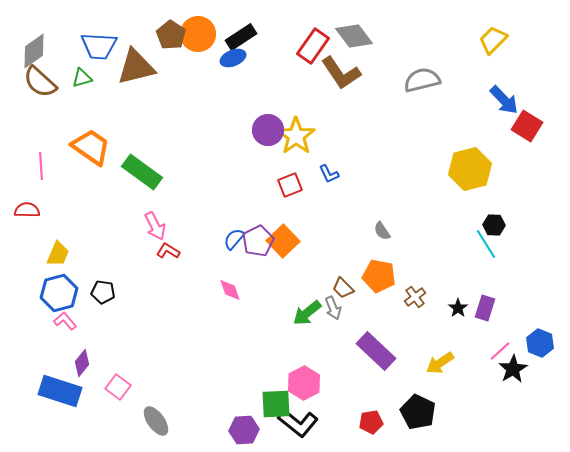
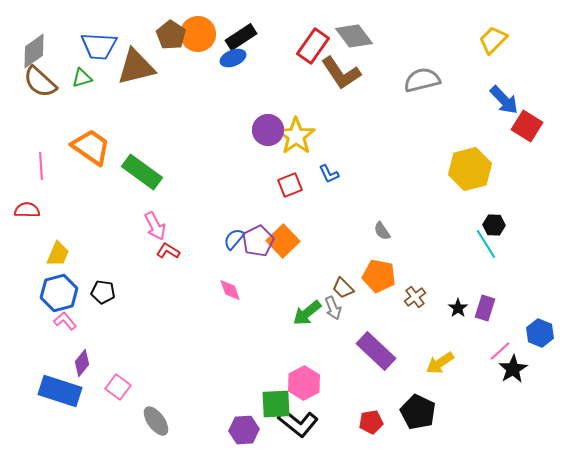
blue hexagon at (540, 343): moved 10 px up
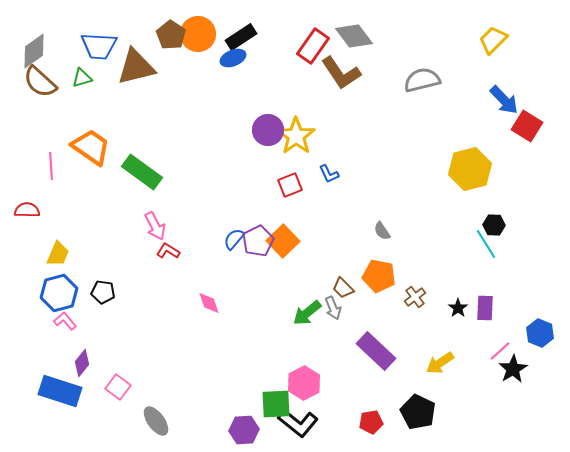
pink line at (41, 166): moved 10 px right
pink diamond at (230, 290): moved 21 px left, 13 px down
purple rectangle at (485, 308): rotated 15 degrees counterclockwise
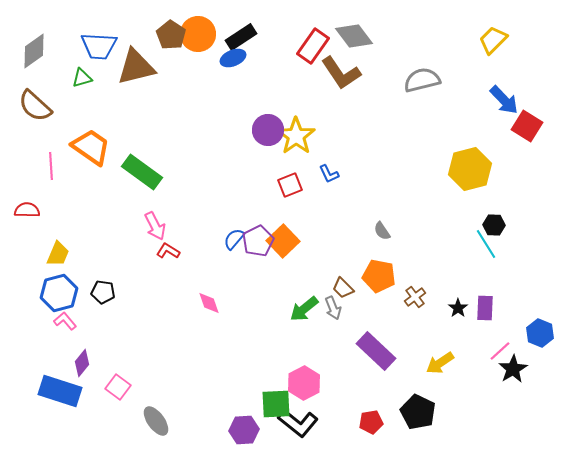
brown semicircle at (40, 82): moved 5 px left, 24 px down
green arrow at (307, 313): moved 3 px left, 4 px up
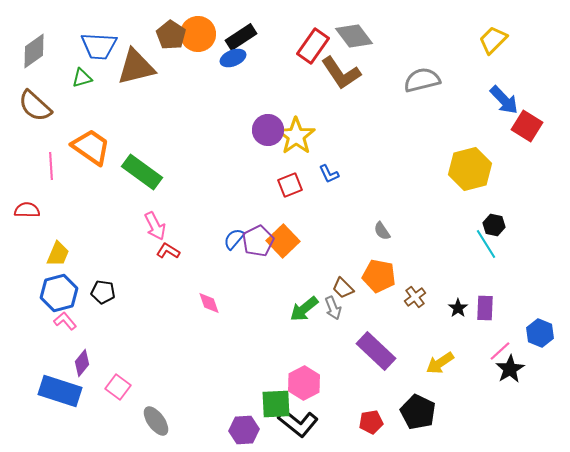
black hexagon at (494, 225): rotated 10 degrees clockwise
black star at (513, 369): moved 3 px left
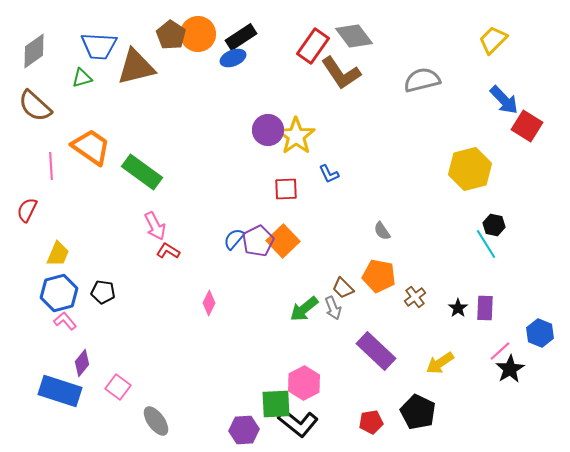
red square at (290, 185): moved 4 px left, 4 px down; rotated 20 degrees clockwise
red semicircle at (27, 210): rotated 65 degrees counterclockwise
pink diamond at (209, 303): rotated 45 degrees clockwise
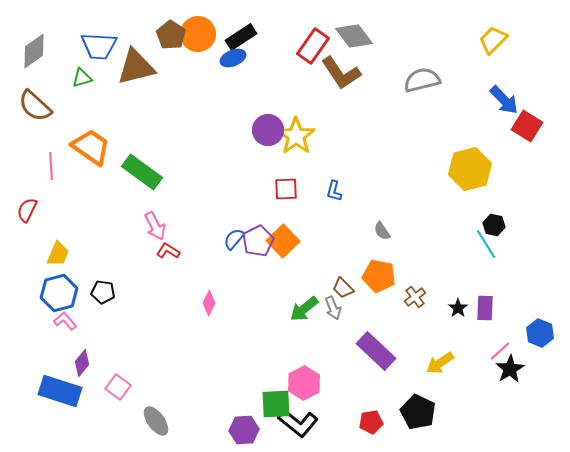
blue L-shape at (329, 174): moved 5 px right, 17 px down; rotated 40 degrees clockwise
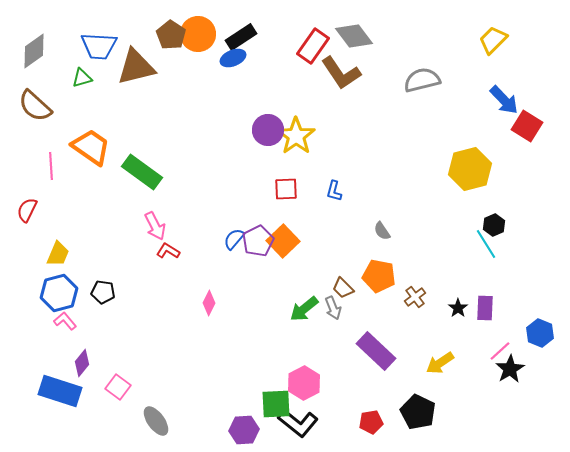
black hexagon at (494, 225): rotated 25 degrees clockwise
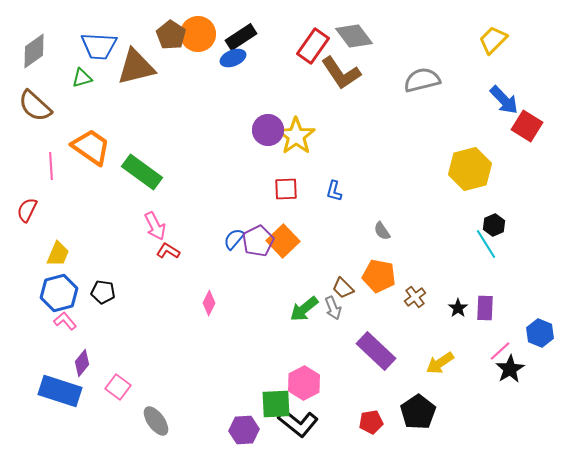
black pentagon at (418, 412): rotated 12 degrees clockwise
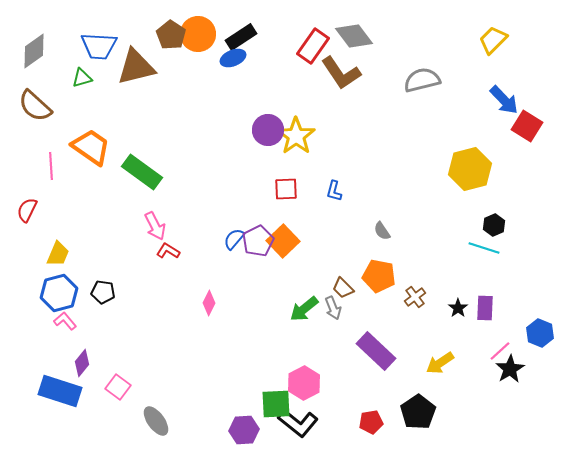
cyan line at (486, 244): moved 2 px left, 4 px down; rotated 40 degrees counterclockwise
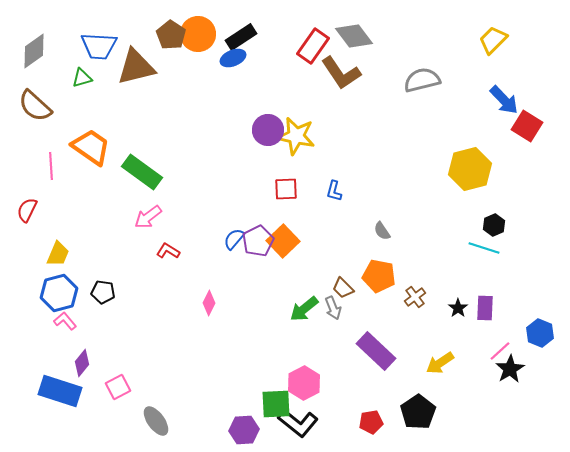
yellow star at (296, 136): rotated 24 degrees counterclockwise
pink arrow at (155, 226): moved 7 px left, 9 px up; rotated 80 degrees clockwise
pink square at (118, 387): rotated 25 degrees clockwise
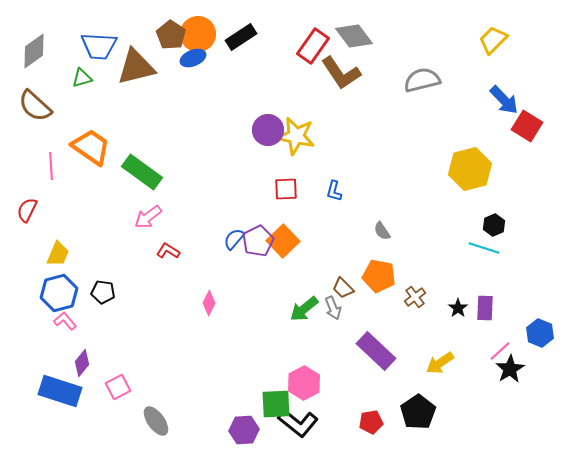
blue ellipse at (233, 58): moved 40 px left
